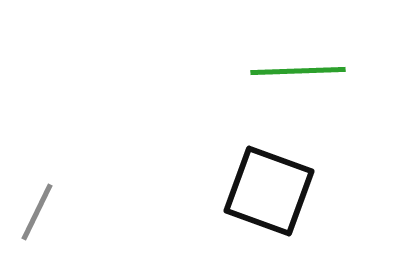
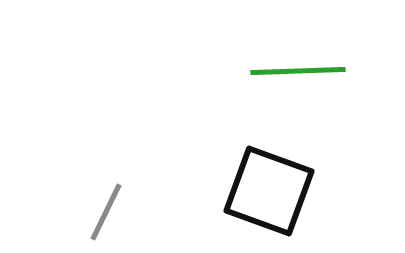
gray line: moved 69 px right
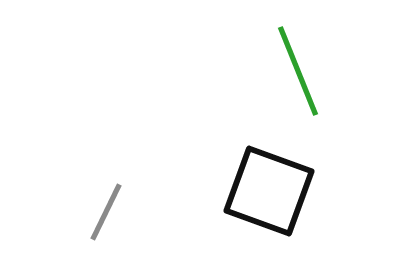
green line: rotated 70 degrees clockwise
